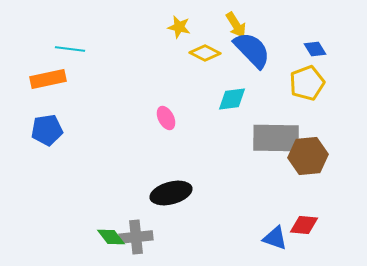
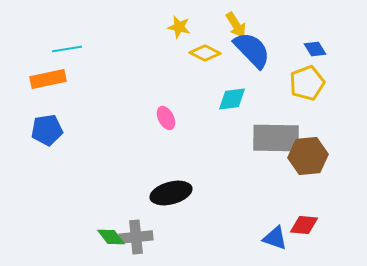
cyan line: moved 3 px left; rotated 16 degrees counterclockwise
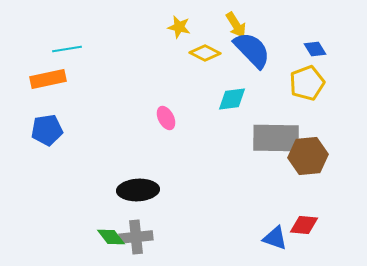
black ellipse: moved 33 px left, 3 px up; rotated 12 degrees clockwise
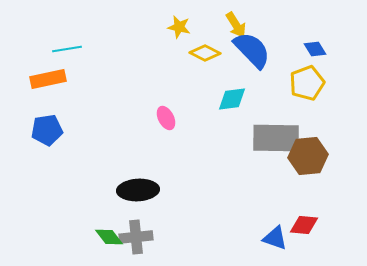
green diamond: moved 2 px left
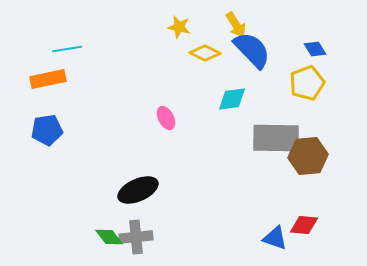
black ellipse: rotated 21 degrees counterclockwise
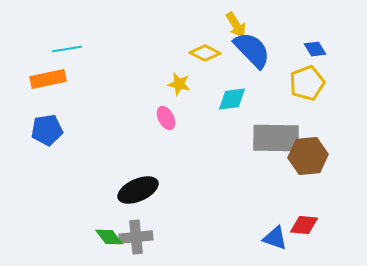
yellow star: moved 57 px down
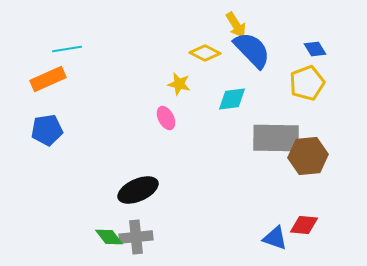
orange rectangle: rotated 12 degrees counterclockwise
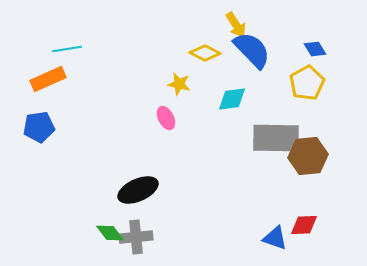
yellow pentagon: rotated 8 degrees counterclockwise
blue pentagon: moved 8 px left, 3 px up
red diamond: rotated 8 degrees counterclockwise
green diamond: moved 1 px right, 4 px up
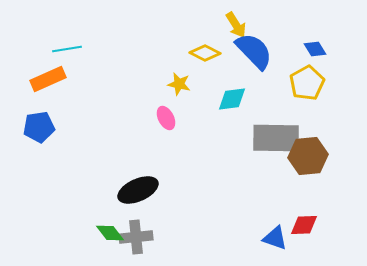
blue semicircle: moved 2 px right, 1 px down
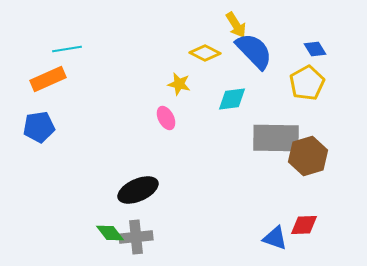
brown hexagon: rotated 12 degrees counterclockwise
